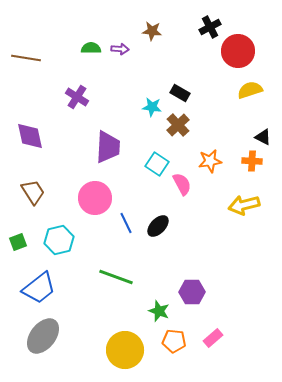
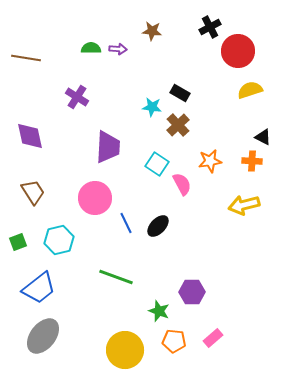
purple arrow: moved 2 px left
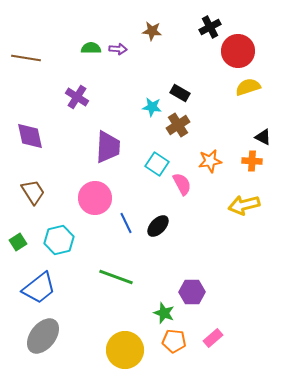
yellow semicircle: moved 2 px left, 3 px up
brown cross: rotated 10 degrees clockwise
green square: rotated 12 degrees counterclockwise
green star: moved 5 px right, 2 px down
